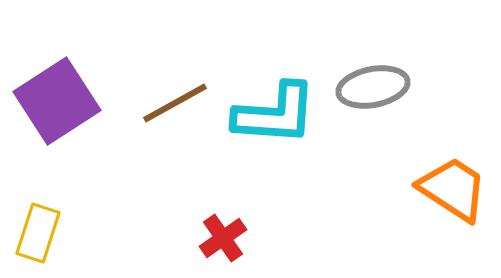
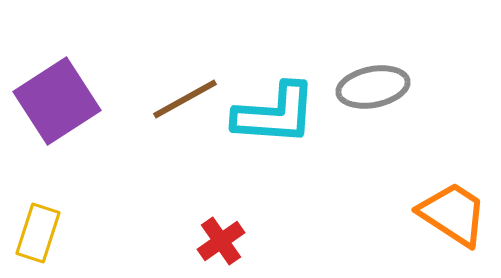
brown line: moved 10 px right, 4 px up
orange trapezoid: moved 25 px down
red cross: moved 2 px left, 3 px down
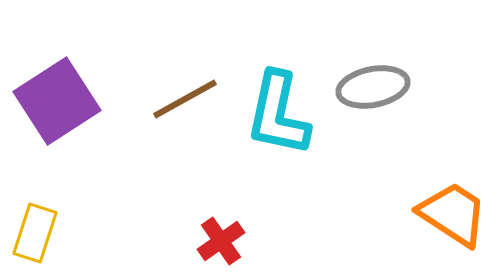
cyan L-shape: moved 3 px right; rotated 98 degrees clockwise
yellow rectangle: moved 3 px left
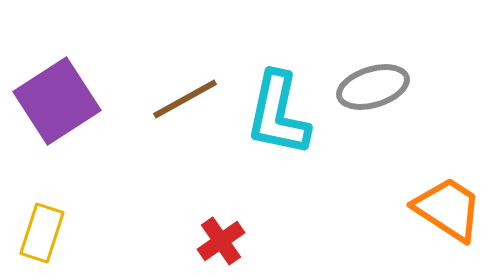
gray ellipse: rotated 6 degrees counterclockwise
orange trapezoid: moved 5 px left, 5 px up
yellow rectangle: moved 7 px right
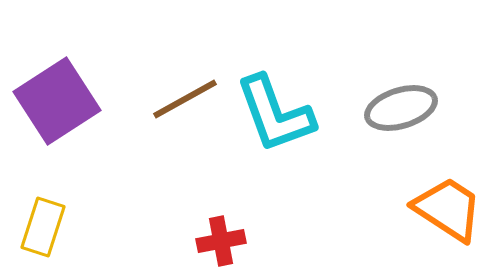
gray ellipse: moved 28 px right, 21 px down
cyan L-shape: moved 3 px left; rotated 32 degrees counterclockwise
yellow rectangle: moved 1 px right, 6 px up
red cross: rotated 24 degrees clockwise
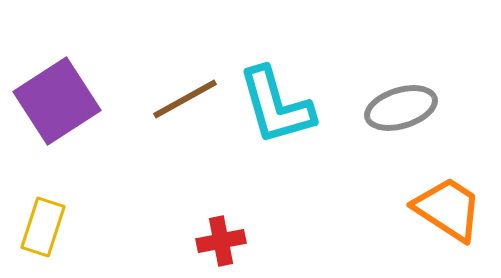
cyan L-shape: moved 1 px right, 8 px up; rotated 4 degrees clockwise
